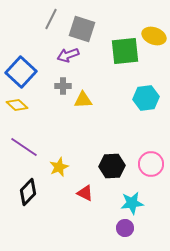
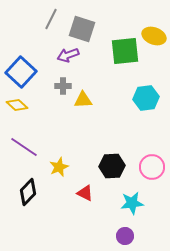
pink circle: moved 1 px right, 3 px down
purple circle: moved 8 px down
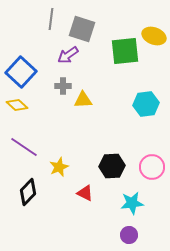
gray line: rotated 20 degrees counterclockwise
purple arrow: rotated 15 degrees counterclockwise
cyan hexagon: moved 6 px down
purple circle: moved 4 px right, 1 px up
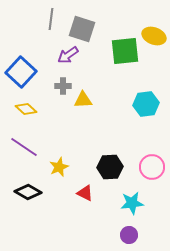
yellow diamond: moved 9 px right, 4 px down
black hexagon: moved 2 px left, 1 px down
black diamond: rotated 76 degrees clockwise
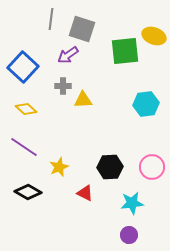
blue square: moved 2 px right, 5 px up
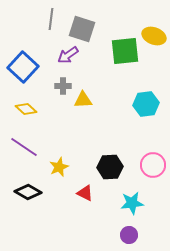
pink circle: moved 1 px right, 2 px up
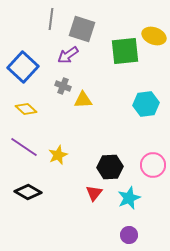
gray cross: rotated 21 degrees clockwise
yellow star: moved 1 px left, 12 px up
red triangle: moved 9 px right; rotated 42 degrees clockwise
cyan star: moved 3 px left, 5 px up; rotated 15 degrees counterclockwise
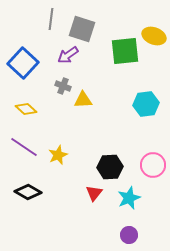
blue square: moved 4 px up
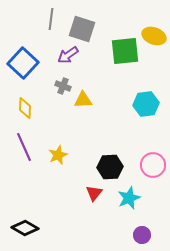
yellow diamond: moved 1 px left, 1 px up; rotated 50 degrees clockwise
purple line: rotated 32 degrees clockwise
black diamond: moved 3 px left, 36 px down
purple circle: moved 13 px right
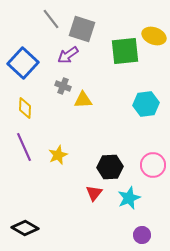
gray line: rotated 45 degrees counterclockwise
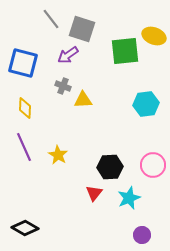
blue square: rotated 28 degrees counterclockwise
yellow star: rotated 18 degrees counterclockwise
